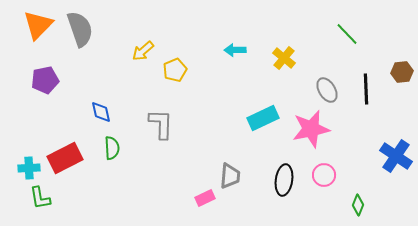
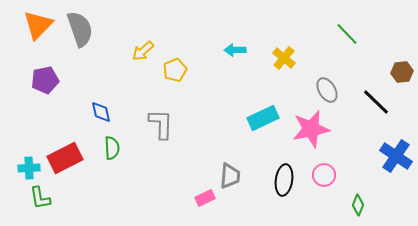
black line: moved 10 px right, 13 px down; rotated 44 degrees counterclockwise
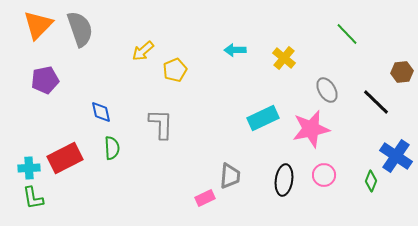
green L-shape: moved 7 px left
green diamond: moved 13 px right, 24 px up
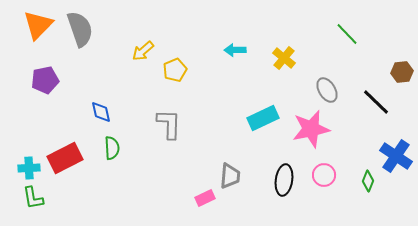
gray L-shape: moved 8 px right
green diamond: moved 3 px left
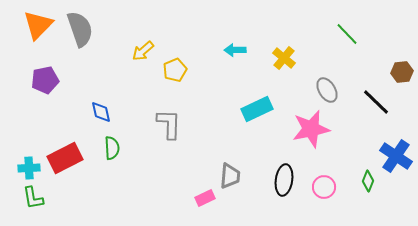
cyan rectangle: moved 6 px left, 9 px up
pink circle: moved 12 px down
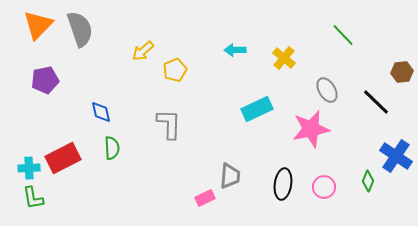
green line: moved 4 px left, 1 px down
red rectangle: moved 2 px left
black ellipse: moved 1 px left, 4 px down
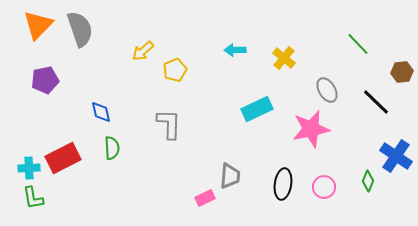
green line: moved 15 px right, 9 px down
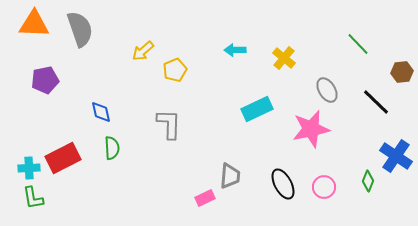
orange triangle: moved 4 px left, 1 px up; rotated 48 degrees clockwise
black ellipse: rotated 36 degrees counterclockwise
